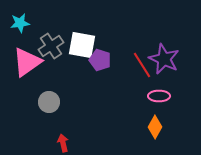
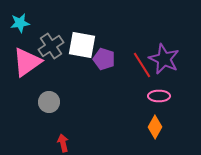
purple pentagon: moved 4 px right, 1 px up
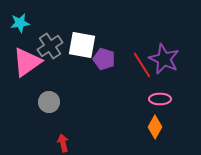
gray cross: moved 1 px left
pink ellipse: moved 1 px right, 3 px down
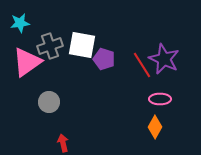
gray cross: rotated 15 degrees clockwise
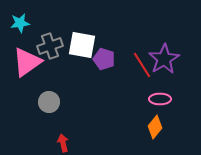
purple star: rotated 16 degrees clockwise
orange diamond: rotated 10 degrees clockwise
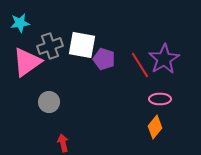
red line: moved 2 px left
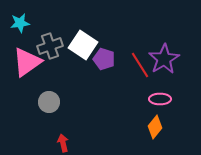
white square: moved 1 px right; rotated 24 degrees clockwise
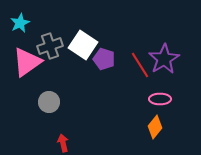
cyan star: rotated 18 degrees counterclockwise
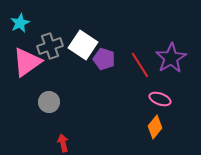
purple star: moved 7 px right, 1 px up
pink ellipse: rotated 20 degrees clockwise
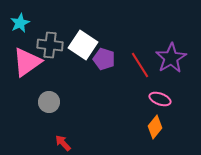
gray cross: moved 1 px up; rotated 25 degrees clockwise
red arrow: rotated 30 degrees counterclockwise
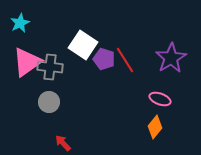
gray cross: moved 22 px down
red line: moved 15 px left, 5 px up
